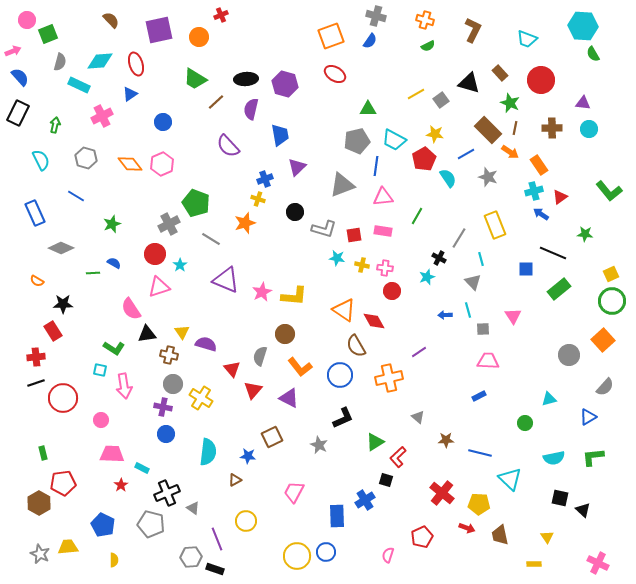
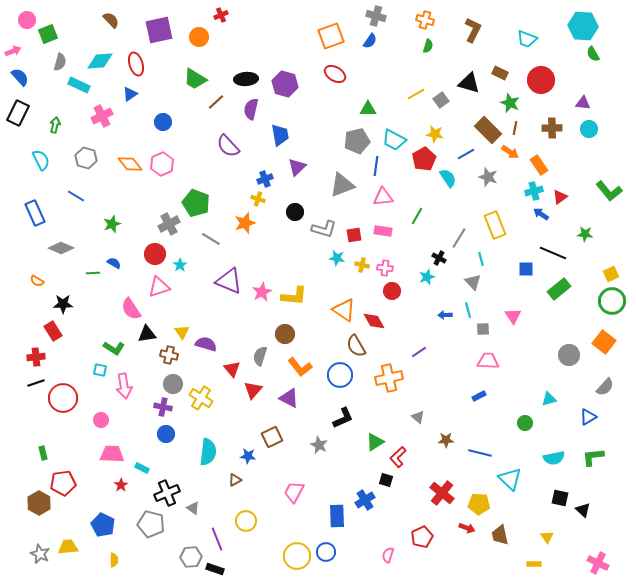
green semicircle at (428, 46): rotated 48 degrees counterclockwise
brown rectangle at (500, 73): rotated 21 degrees counterclockwise
purple triangle at (226, 280): moved 3 px right, 1 px down
orange square at (603, 340): moved 1 px right, 2 px down; rotated 10 degrees counterclockwise
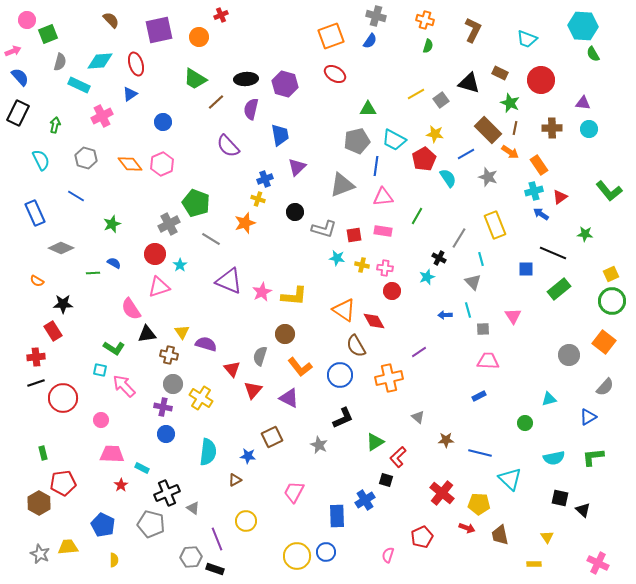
pink arrow at (124, 386): rotated 145 degrees clockwise
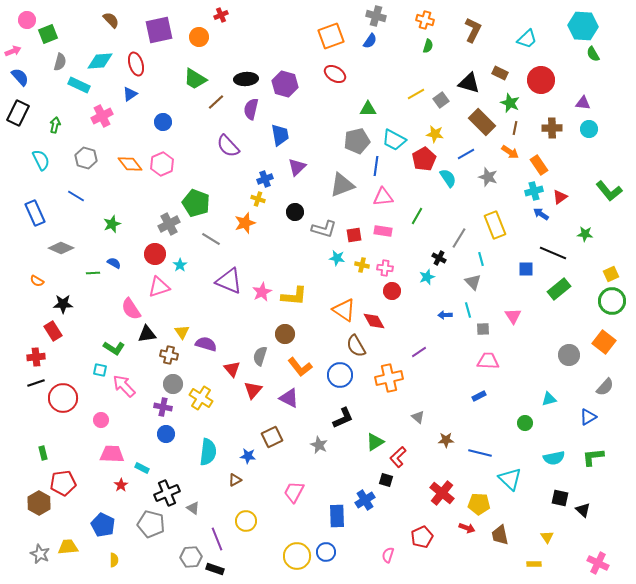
cyan trapezoid at (527, 39): rotated 65 degrees counterclockwise
brown rectangle at (488, 130): moved 6 px left, 8 px up
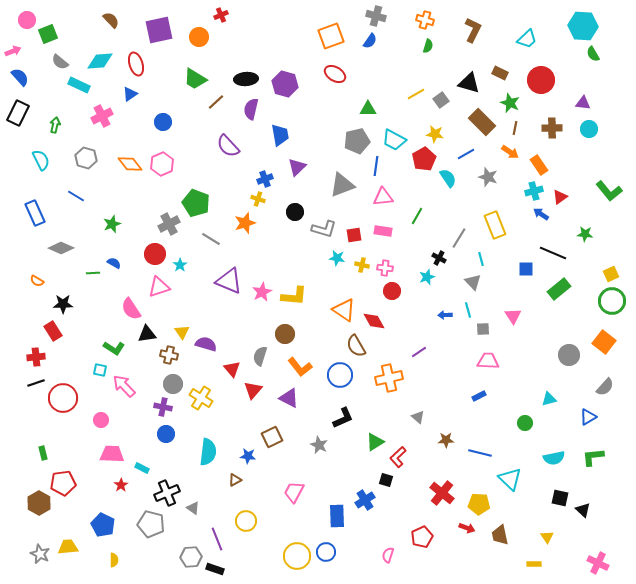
gray semicircle at (60, 62): rotated 114 degrees clockwise
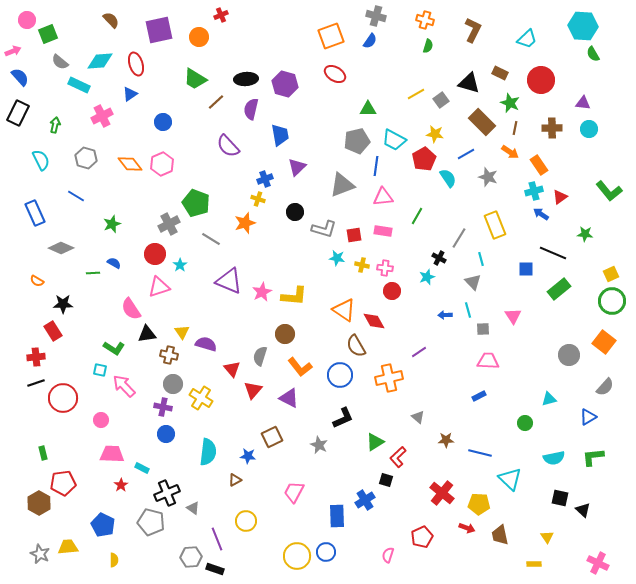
gray pentagon at (151, 524): moved 2 px up
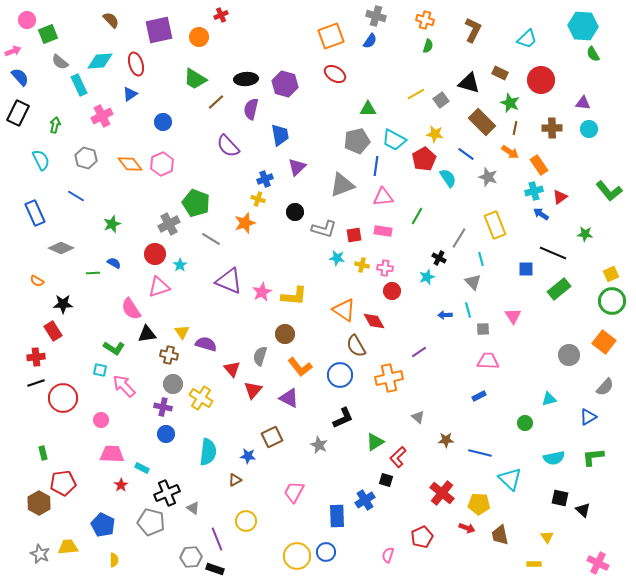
cyan rectangle at (79, 85): rotated 40 degrees clockwise
blue line at (466, 154): rotated 66 degrees clockwise
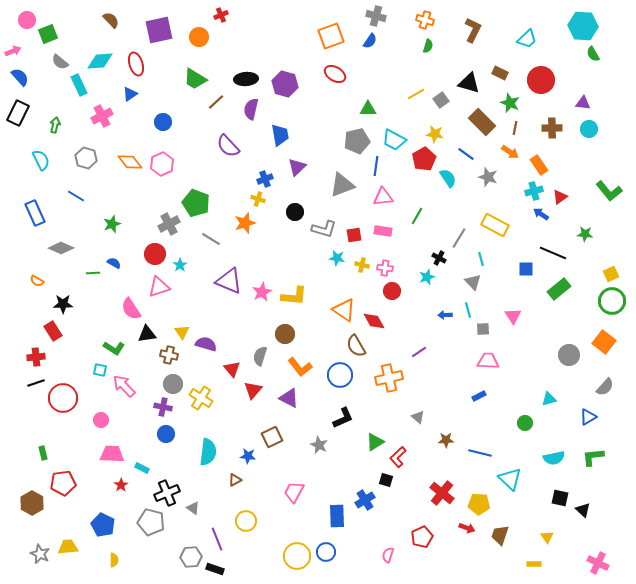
orange diamond at (130, 164): moved 2 px up
yellow rectangle at (495, 225): rotated 40 degrees counterclockwise
brown hexagon at (39, 503): moved 7 px left
brown trapezoid at (500, 535): rotated 30 degrees clockwise
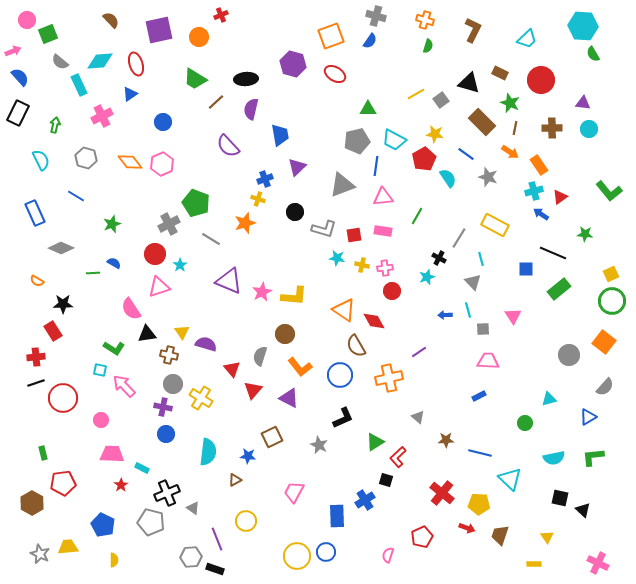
purple hexagon at (285, 84): moved 8 px right, 20 px up
pink cross at (385, 268): rotated 14 degrees counterclockwise
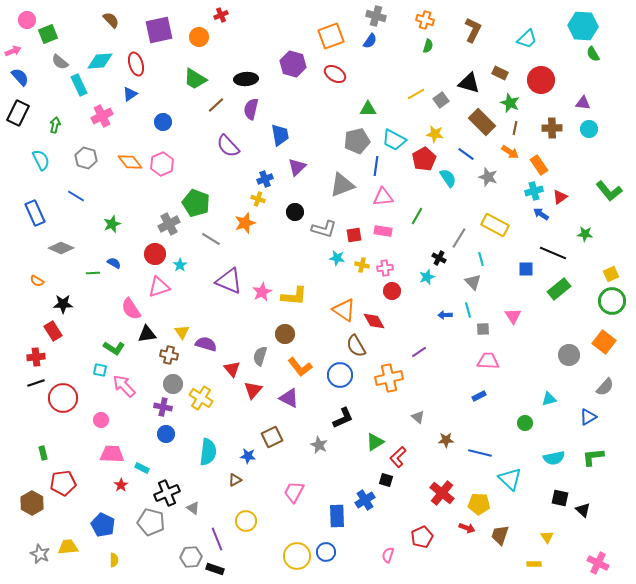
brown line at (216, 102): moved 3 px down
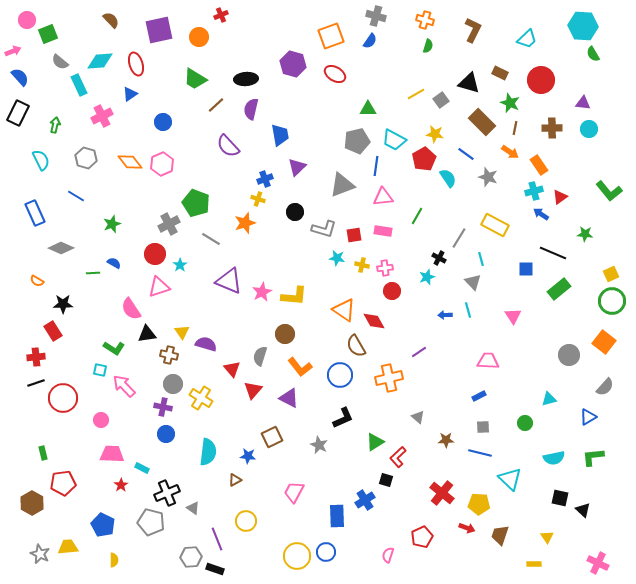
gray square at (483, 329): moved 98 px down
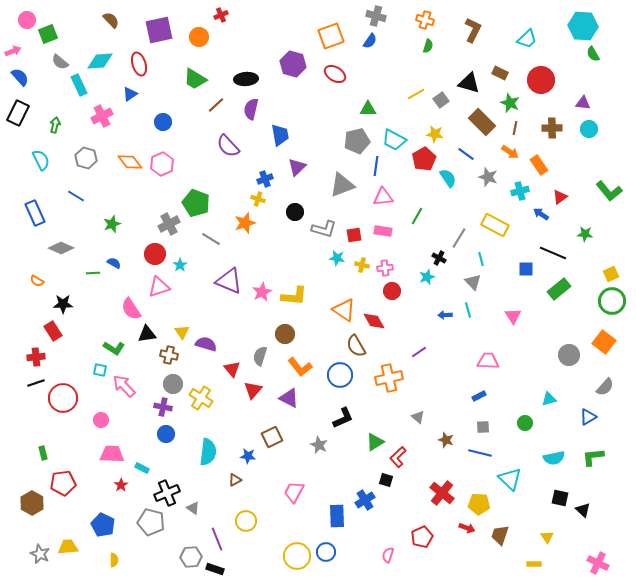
red ellipse at (136, 64): moved 3 px right
cyan cross at (534, 191): moved 14 px left
brown star at (446, 440): rotated 21 degrees clockwise
